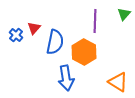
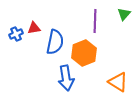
red triangle: rotated 40 degrees clockwise
blue cross: moved 1 px up; rotated 24 degrees clockwise
orange hexagon: moved 1 px down; rotated 10 degrees clockwise
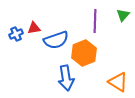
green triangle: moved 1 px left, 1 px down
blue semicircle: moved 1 px right, 2 px up; rotated 60 degrees clockwise
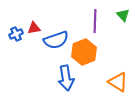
green triangle: rotated 24 degrees counterclockwise
orange hexagon: moved 1 px up
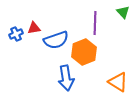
green triangle: moved 3 px up
purple line: moved 2 px down
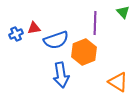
blue arrow: moved 5 px left, 3 px up
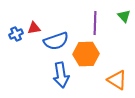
green triangle: moved 1 px right, 4 px down
blue semicircle: moved 1 px down
orange hexagon: moved 2 px right, 2 px down; rotated 20 degrees clockwise
orange triangle: moved 1 px left, 2 px up
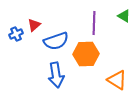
green triangle: rotated 16 degrees counterclockwise
purple line: moved 1 px left
red triangle: moved 3 px up; rotated 32 degrees counterclockwise
blue arrow: moved 5 px left
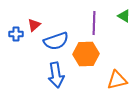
blue cross: rotated 24 degrees clockwise
orange triangle: rotated 45 degrees counterclockwise
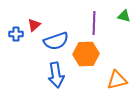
green triangle: rotated 16 degrees counterclockwise
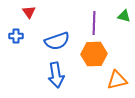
red triangle: moved 5 px left, 13 px up; rotated 24 degrees counterclockwise
blue cross: moved 2 px down
blue semicircle: moved 1 px right
orange hexagon: moved 8 px right
